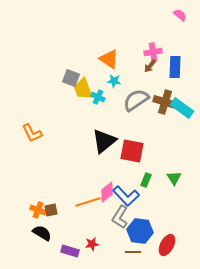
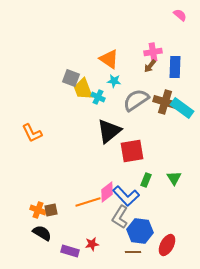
black triangle: moved 5 px right, 10 px up
red square: rotated 20 degrees counterclockwise
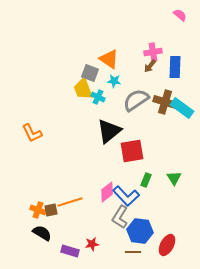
gray square: moved 19 px right, 5 px up
orange line: moved 18 px left
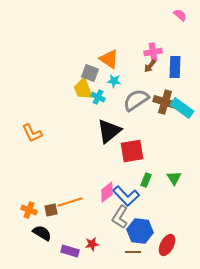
orange cross: moved 9 px left
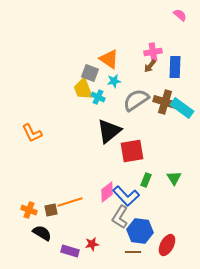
cyan star: rotated 16 degrees counterclockwise
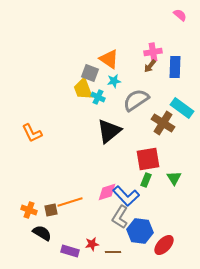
brown cross: moved 2 px left, 21 px down; rotated 15 degrees clockwise
red square: moved 16 px right, 8 px down
pink diamond: rotated 20 degrees clockwise
red ellipse: moved 3 px left; rotated 15 degrees clockwise
brown line: moved 20 px left
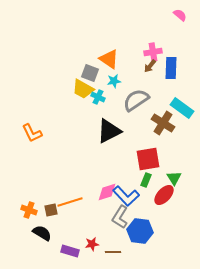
blue rectangle: moved 4 px left, 1 px down
yellow trapezoid: rotated 40 degrees counterclockwise
black triangle: rotated 12 degrees clockwise
red ellipse: moved 50 px up
